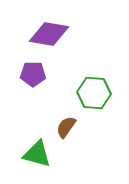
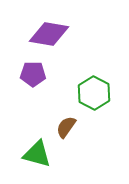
green hexagon: rotated 24 degrees clockwise
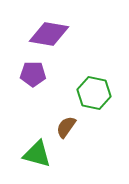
green hexagon: rotated 16 degrees counterclockwise
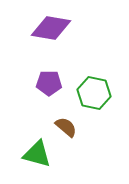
purple diamond: moved 2 px right, 6 px up
purple pentagon: moved 16 px right, 9 px down
brown semicircle: rotated 95 degrees clockwise
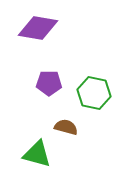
purple diamond: moved 13 px left
brown semicircle: rotated 25 degrees counterclockwise
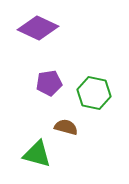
purple diamond: rotated 15 degrees clockwise
purple pentagon: rotated 10 degrees counterclockwise
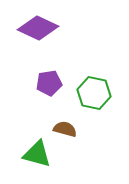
brown semicircle: moved 1 px left, 2 px down
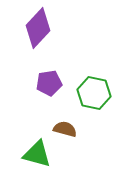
purple diamond: rotated 72 degrees counterclockwise
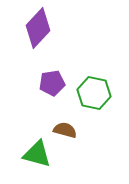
purple pentagon: moved 3 px right
brown semicircle: moved 1 px down
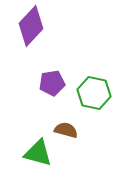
purple diamond: moved 7 px left, 2 px up
brown semicircle: moved 1 px right
green triangle: moved 1 px right, 1 px up
